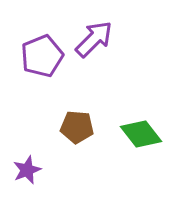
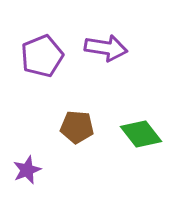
purple arrow: moved 12 px right, 9 px down; rotated 54 degrees clockwise
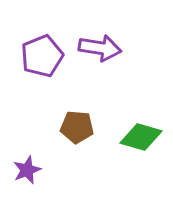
purple arrow: moved 6 px left
green diamond: moved 3 px down; rotated 36 degrees counterclockwise
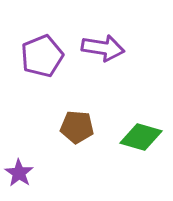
purple arrow: moved 3 px right
purple star: moved 8 px left, 3 px down; rotated 16 degrees counterclockwise
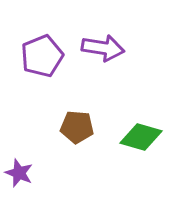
purple star: rotated 12 degrees counterclockwise
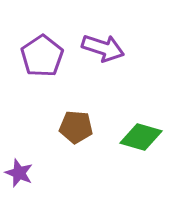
purple arrow: rotated 9 degrees clockwise
purple pentagon: rotated 12 degrees counterclockwise
brown pentagon: moved 1 px left
